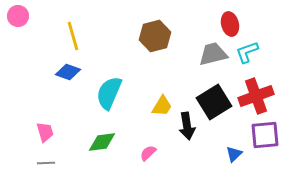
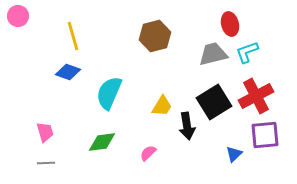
red cross: rotated 8 degrees counterclockwise
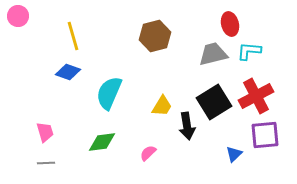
cyan L-shape: moved 2 px right, 1 px up; rotated 25 degrees clockwise
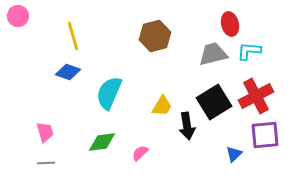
pink semicircle: moved 8 px left
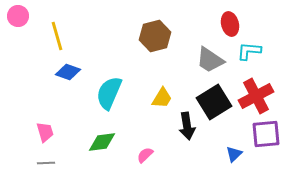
yellow line: moved 16 px left
gray trapezoid: moved 3 px left, 6 px down; rotated 132 degrees counterclockwise
yellow trapezoid: moved 8 px up
purple square: moved 1 px right, 1 px up
pink semicircle: moved 5 px right, 2 px down
